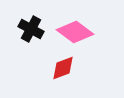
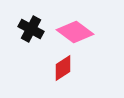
red diamond: rotated 12 degrees counterclockwise
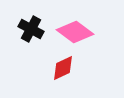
red diamond: rotated 8 degrees clockwise
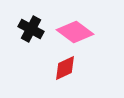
red diamond: moved 2 px right
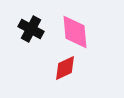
pink diamond: rotated 48 degrees clockwise
